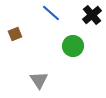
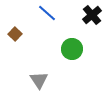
blue line: moved 4 px left
brown square: rotated 24 degrees counterclockwise
green circle: moved 1 px left, 3 px down
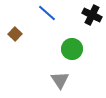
black cross: rotated 24 degrees counterclockwise
gray triangle: moved 21 px right
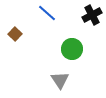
black cross: rotated 36 degrees clockwise
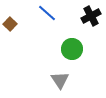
black cross: moved 1 px left, 1 px down
brown square: moved 5 px left, 10 px up
